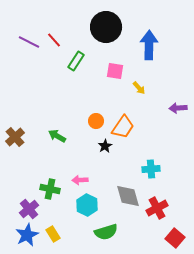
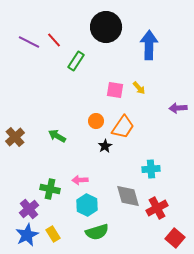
pink square: moved 19 px down
green semicircle: moved 9 px left
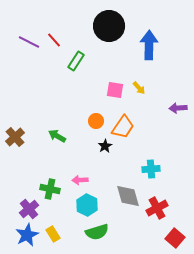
black circle: moved 3 px right, 1 px up
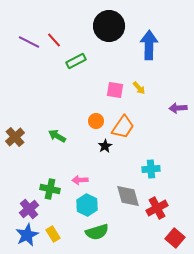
green rectangle: rotated 30 degrees clockwise
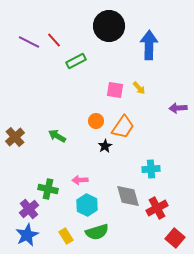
green cross: moved 2 px left
yellow rectangle: moved 13 px right, 2 px down
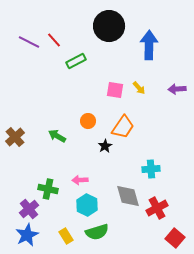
purple arrow: moved 1 px left, 19 px up
orange circle: moved 8 px left
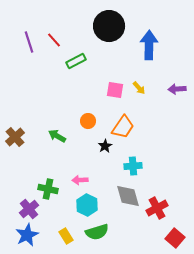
purple line: rotated 45 degrees clockwise
cyan cross: moved 18 px left, 3 px up
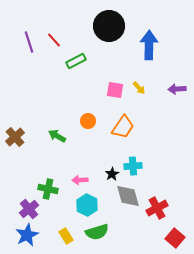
black star: moved 7 px right, 28 px down
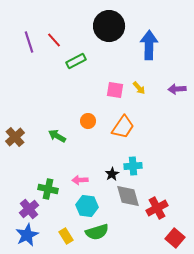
cyan hexagon: moved 1 px down; rotated 20 degrees counterclockwise
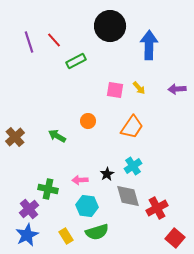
black circle: moved 1 px right
orange trapezoid: moved 9 px right
cyan cross: rotated 30 degrees counterclockwise
black star: moved 5 px left
